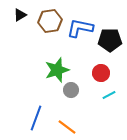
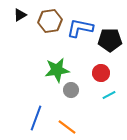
green star: rotated 10 degrees clockwise
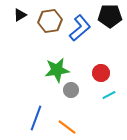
blue L-shape: rotated 128 degrees clockwise
black pentagon: moved 24 px up
